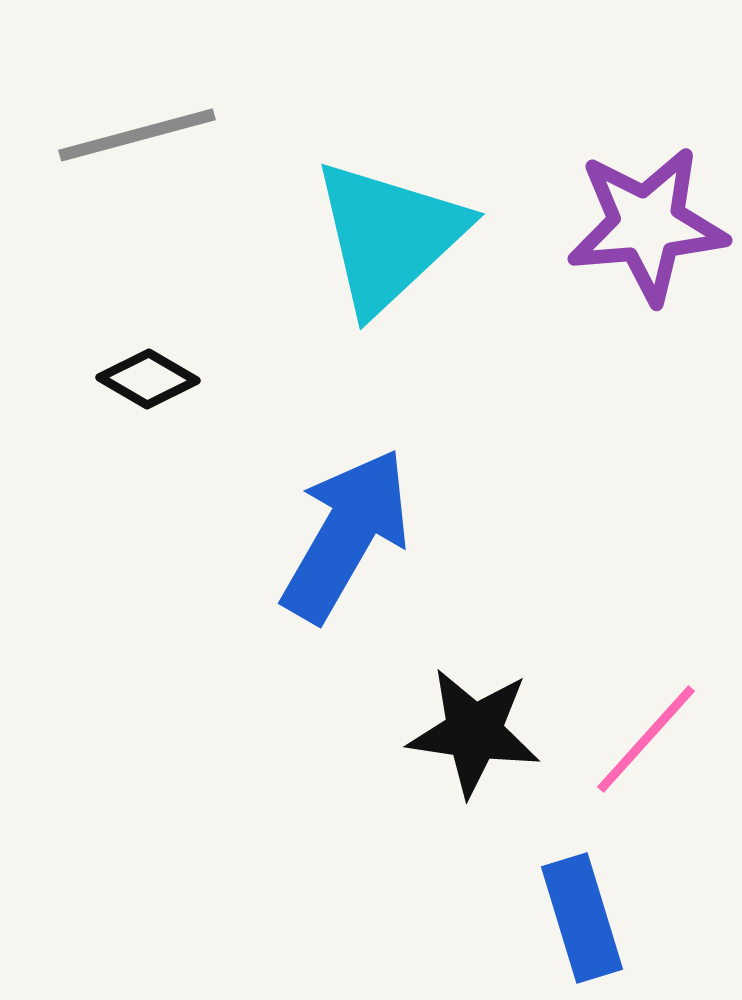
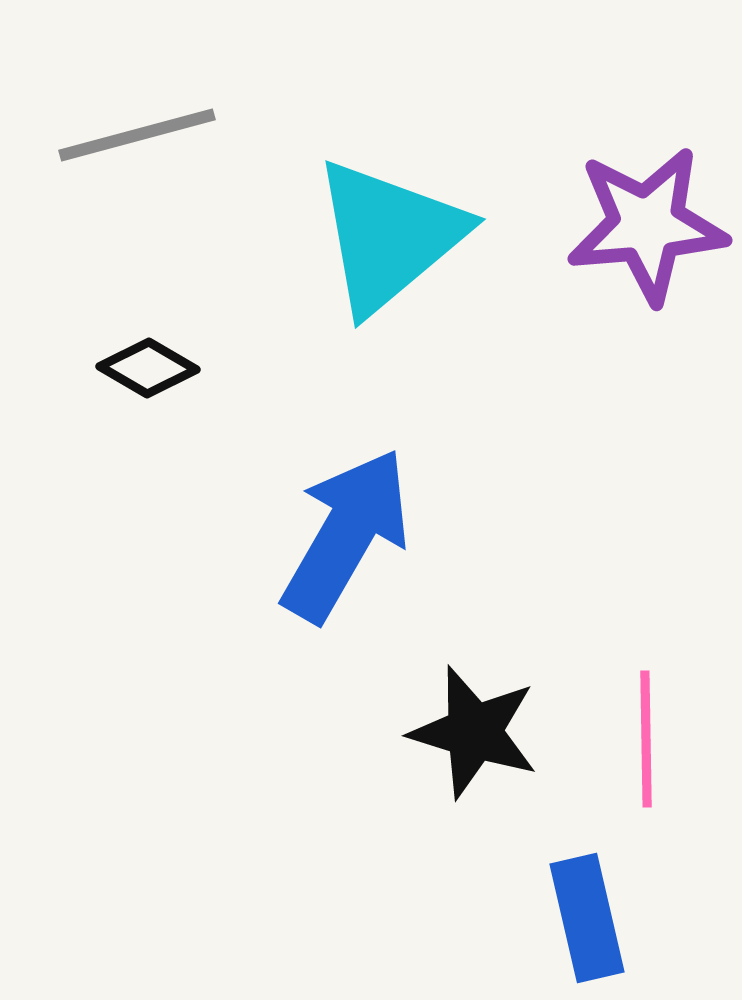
cyan triangle: rotated 3 degrees clockwise
black diamond: moved 11 px up
black star: rotated 9 degrees clockwise
pink line: rotated 43 degrees counterclockwise
blue rectangle: moved 5 px right; rotated 4 degrees clockwise
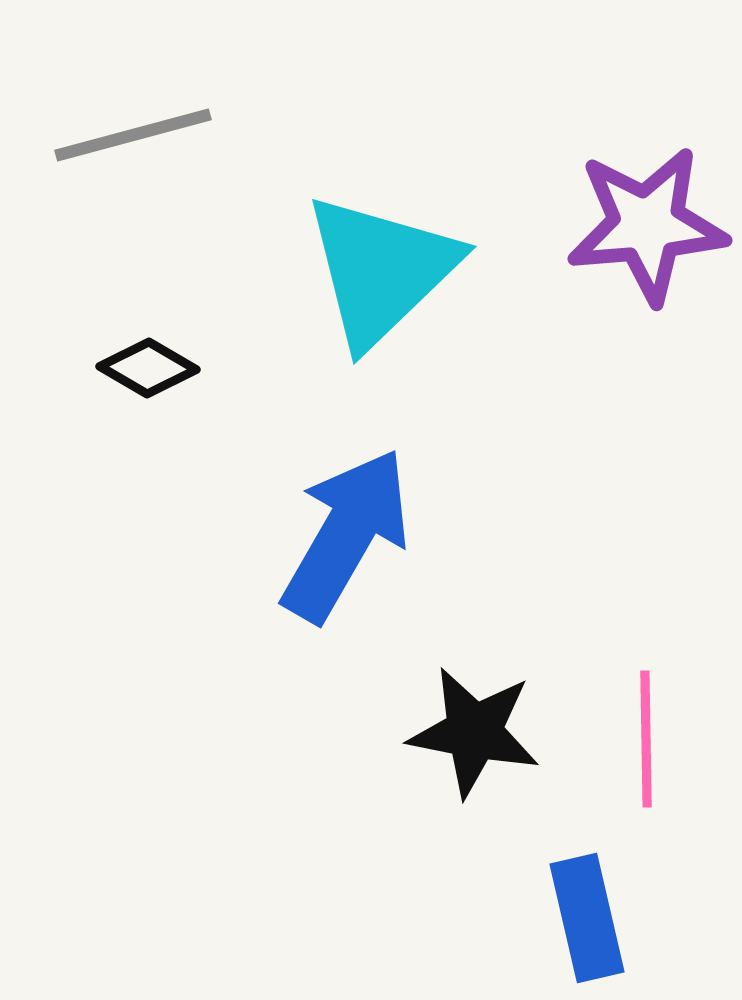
gray line: moved 4 px left
cyan triangle: moved 8 px left, 34 px down; rotated 4 degrees counterclockwise
black star: rotated 6 degrees counterclockwise
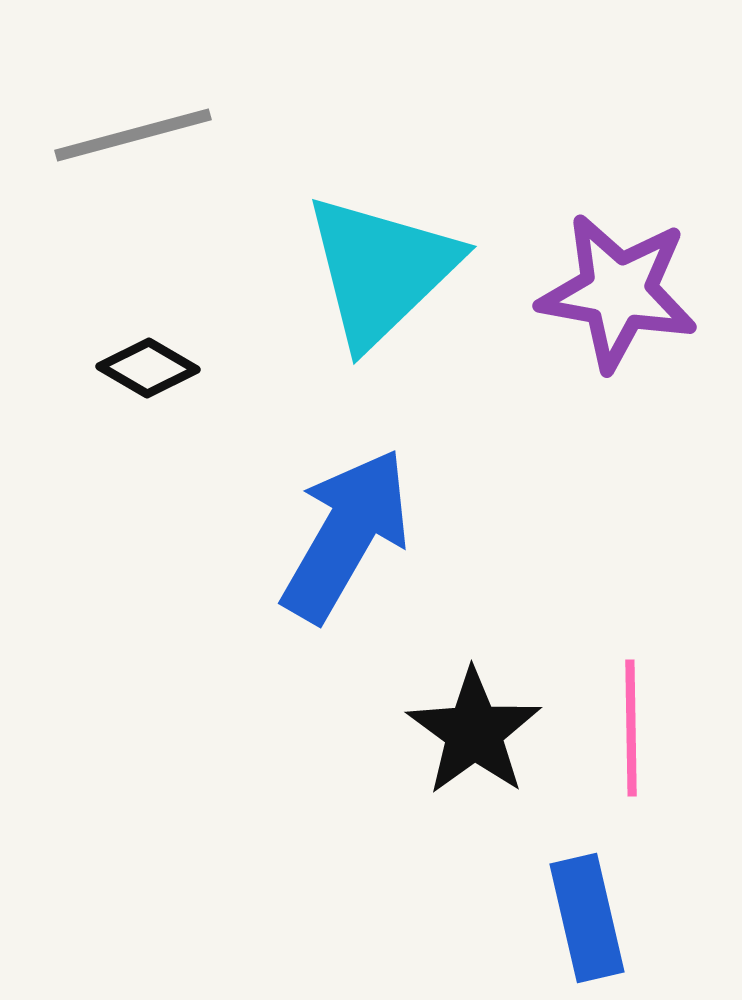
purple star: moved 29 px left, 67 px down; rotated 15 degrees clockwise
black star: rotated 25 degrees clockwise
pink line: moved 15 px left, 11 px up
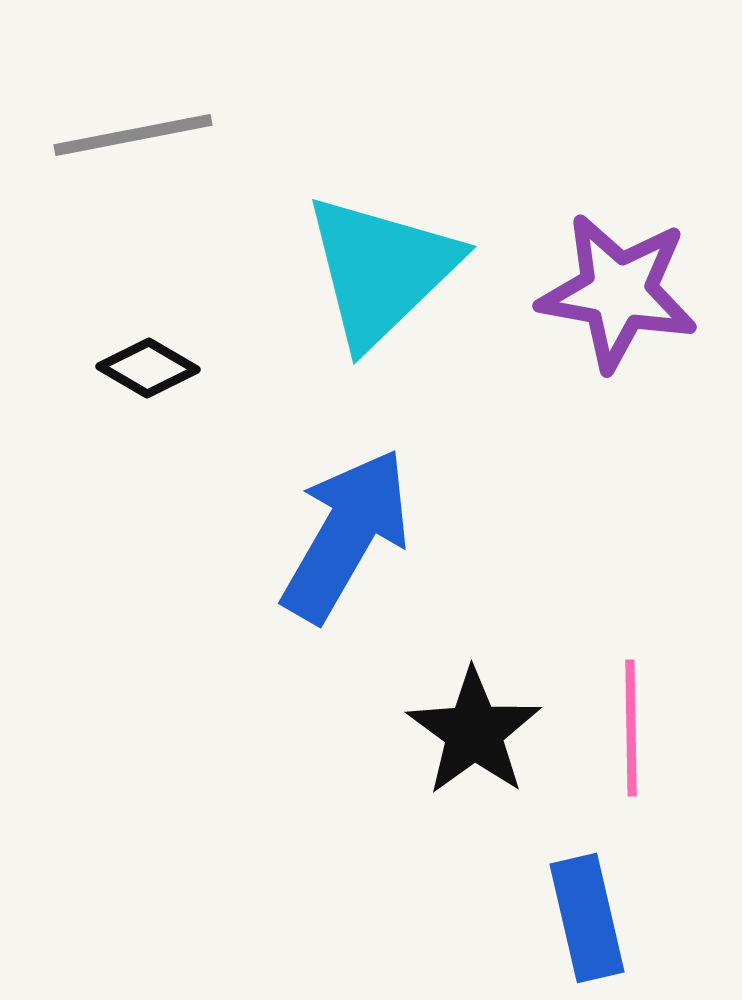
gray line: rotated 4 degrees clockwise
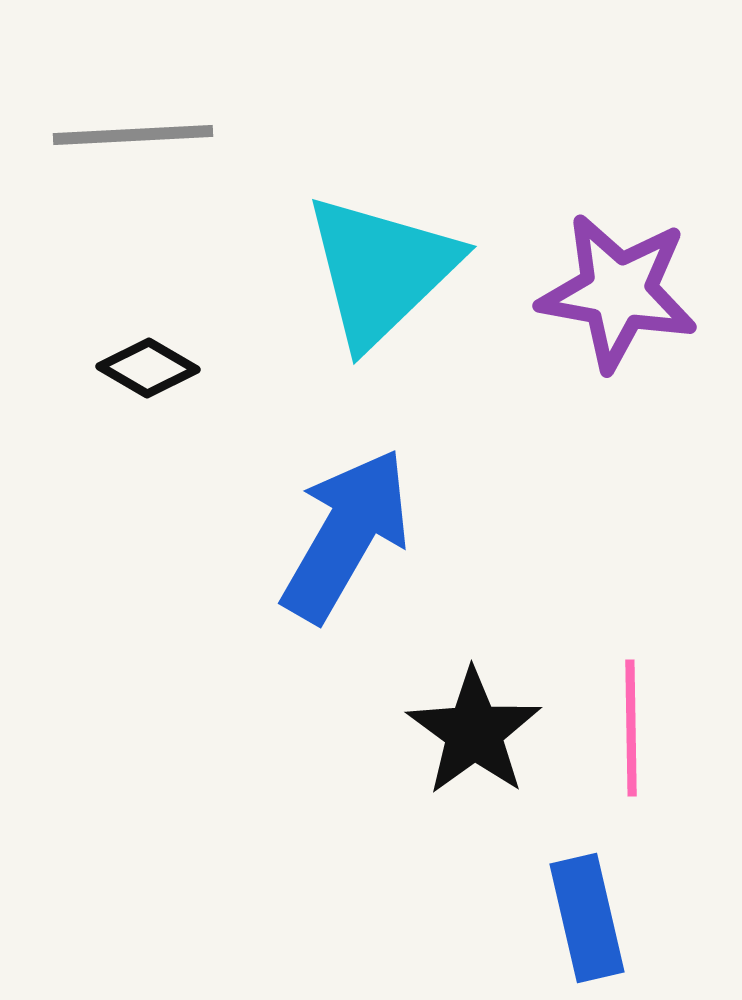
gray line: rotated 8 degrees clockwise
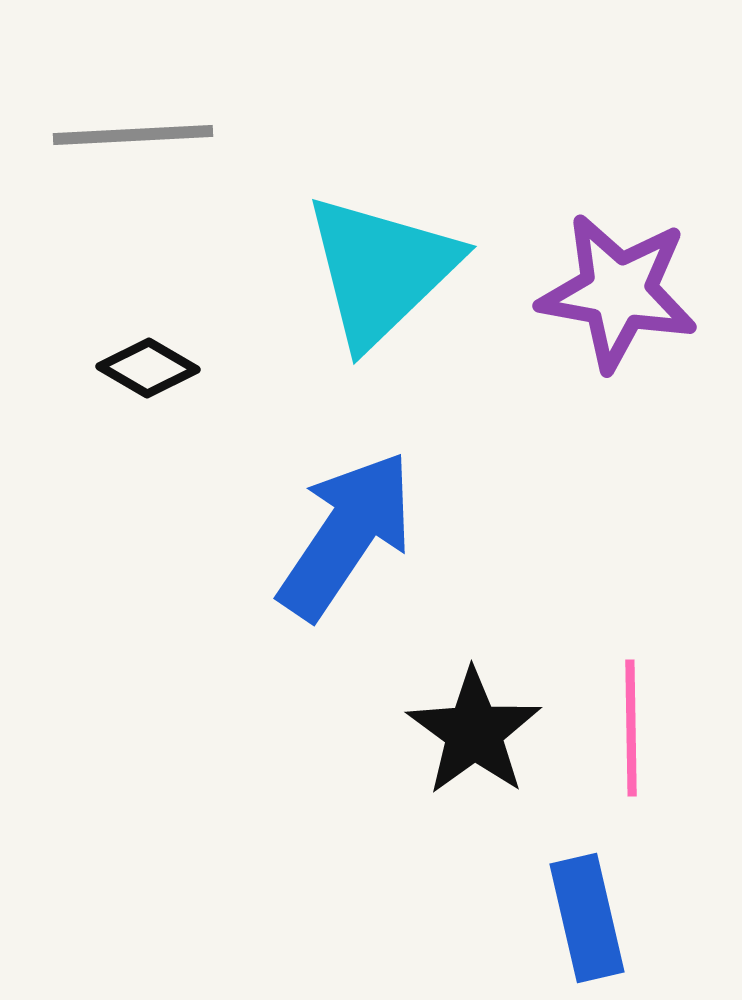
blue arrow: rotated 4 degrees clockwise
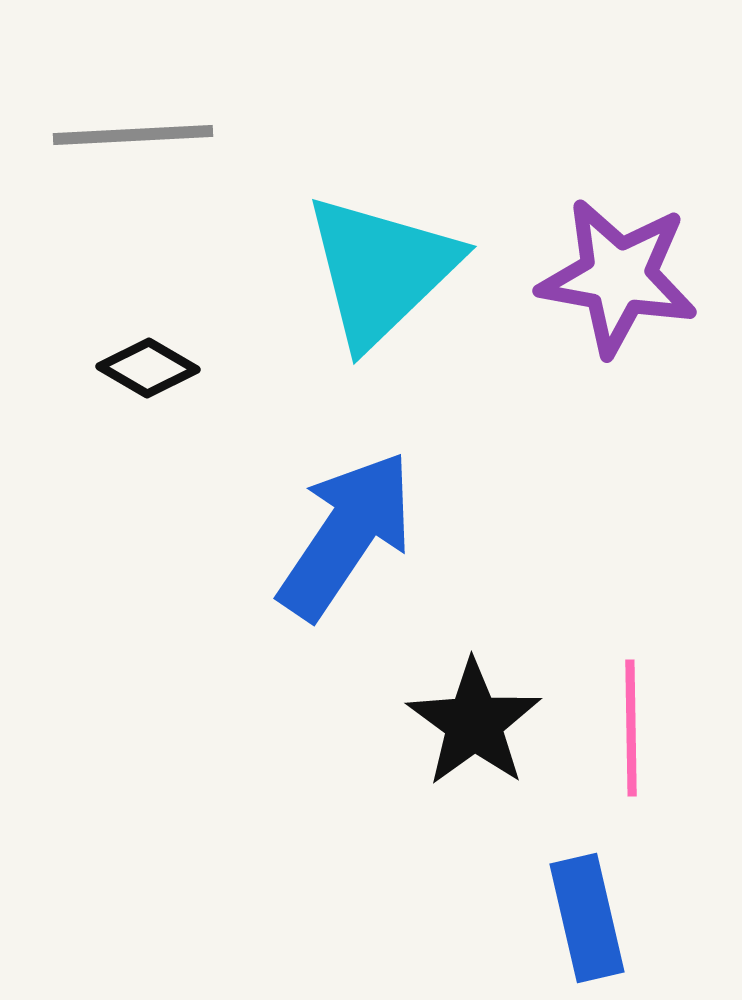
purple star: moved 15 px up
black star: moved 9 px up
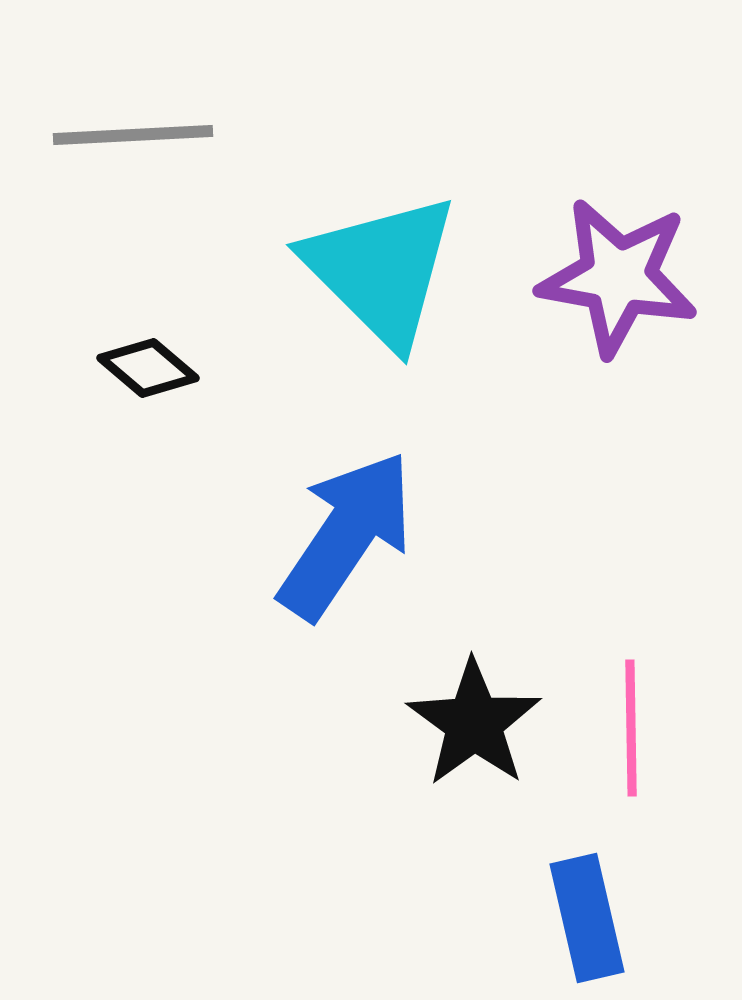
cyan triangle: rotated 31 degrees counterclockwise
black diamond: rotated 10 degrees clockwise
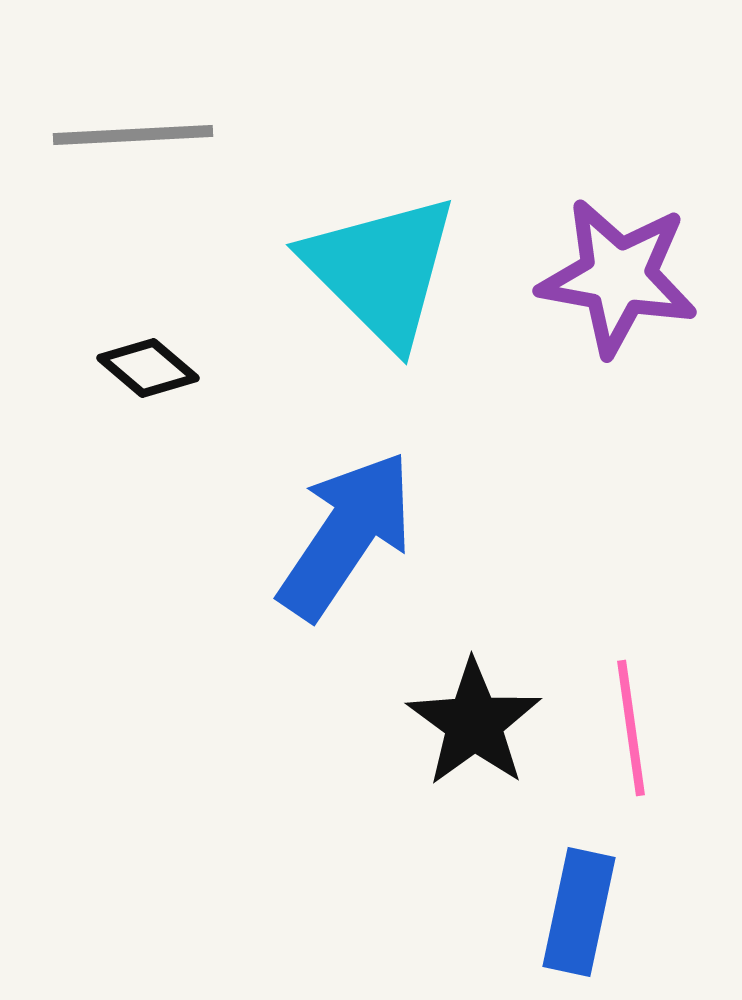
pink line: rotated 7 degrees counterclockwise
blue rectangle: moved 8 px left, 6 px up; rotated 25 degrees clockwise
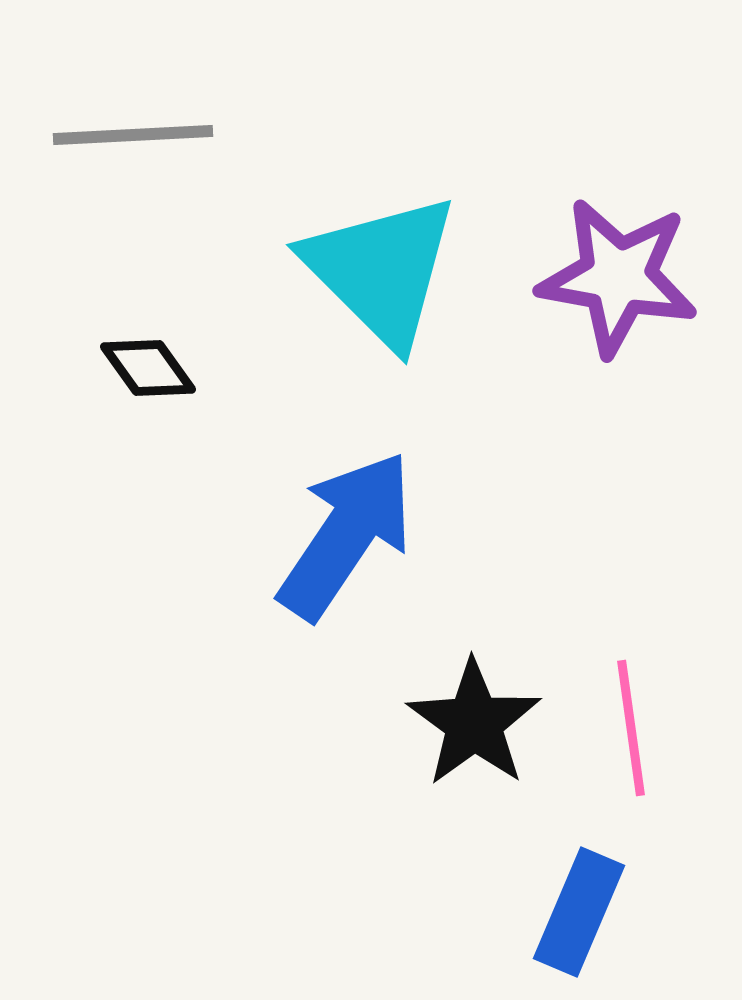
black diamond: rotated 14 degrees clockwise
blue rectangle: rotated 11 degrees clockwise
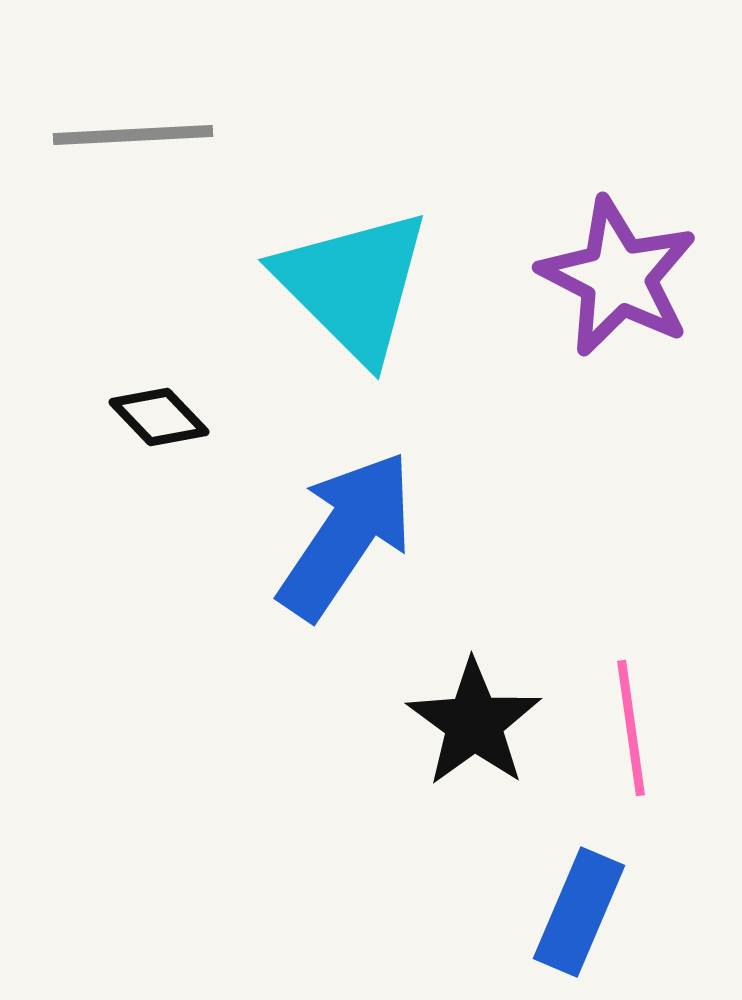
cyan triangle: moved 28 px left, 15 px down
purple star: rotated 17 degrees clockwise
black diamond: moved 11 px right, 49 px down; rotated 8 degrees counterclockwise
